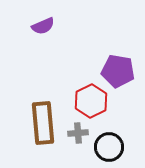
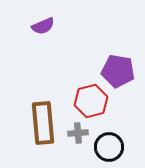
red hexagon: rotated 12 degrees clockwise
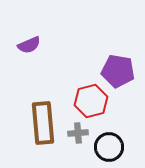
purple semicircle: moved 14 px left, 19 px down
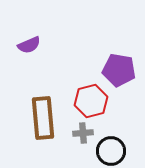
purple pentagon: moved 1 px right, 1 px up
brown rectangle: moved 5 px up
gray cross: moved 5 px right
black circle: moved 2 px right, 4 px down
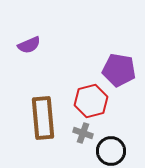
gray cross: rotated 24 degrees clockwise
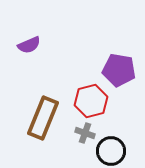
brown rectangle: rotated 27 degrees clockwise
gray cross: moved 2 px right
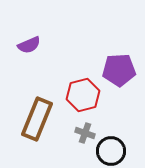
purple pentagon: rotated 12 degrees counterclockwise
red hexagon: moved 8 px left, 6 px up
brown rectangle: moved 6 px left, 1 px down
